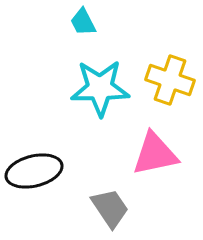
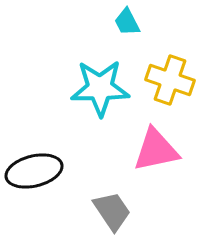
cyan trapezoid: moved 44 px right
pink triangle: moved 1 px right, 4 px up
gray trapezoid: moved 2 px right, 3 px down
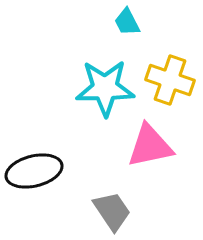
cyan star: moved 5 px right
pink triangle: moved 6 px left, 4 px up
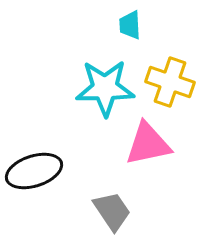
cyan trapezoid: moved 3 px right, 3 px down; rotated 24 degrees clockwise
yellow cross: moved 2 px down
pink triangle: moved 2 px left, 2 px up
black ellipse: rotated 4 degrees counterclockwise
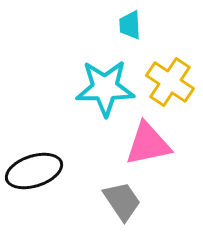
yellow cross: rotated 15 degrees clockwise
gray trapezoid: moved 10 px right, 10 px up
